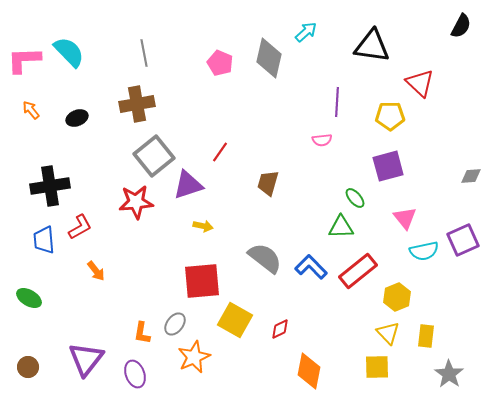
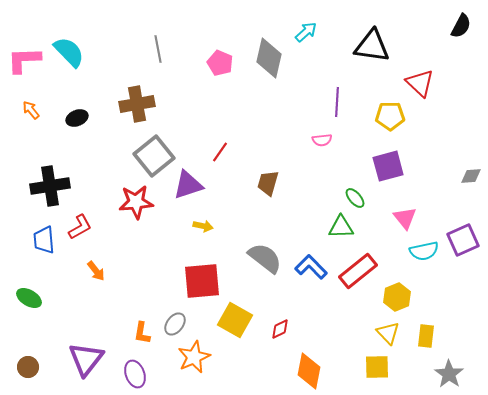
gray line at (144, 53): moved 14 px right, 4 px up
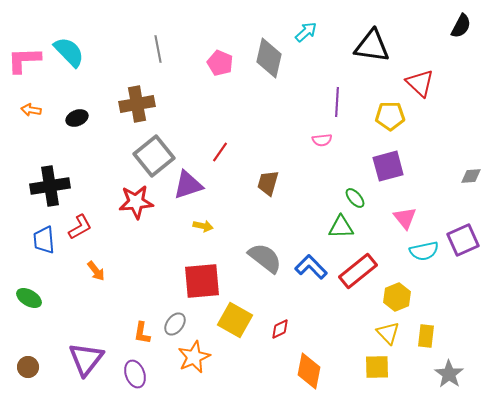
orange arrow at (31, 110): rotated 42 degrees counterclockwise
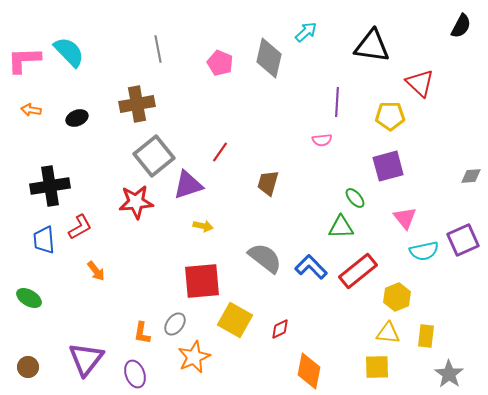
yellow triangle at (388, 333): rotated 40 degrees counterclockwise
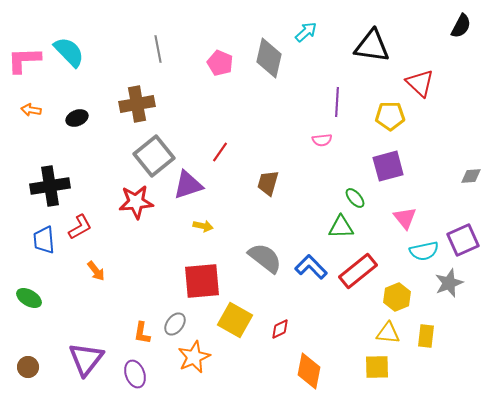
gray star at (449, 374): moved 91 px up; rotated 16 degrees clockwise
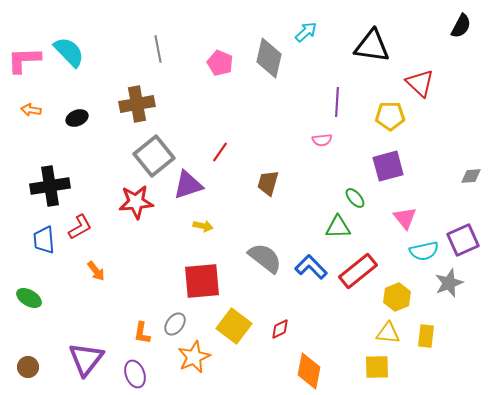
green triangle at (341, 227): moved 3 px left
yellow square at (235, 320): moved 1 px left, 6 px down; rotated 8 degrees clockwise
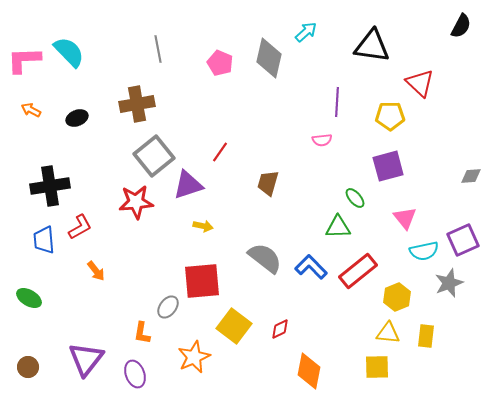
orange arrow at (31, 110): rotated 18 degrees clockwise
gray ellipse at (175, 324): moved 7 px left, 17 px up
